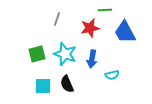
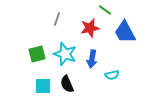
green line: rotated 40 degrees clockwise
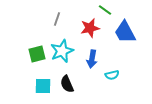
cyan star: moved 3 px left, 3 px up; rotated 30 degrees clockwise
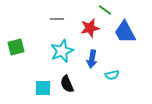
gray line: rotated 72 degrees clockwise
green square: moved 21 px left, 7 px up
cyan square: moved 2 px down
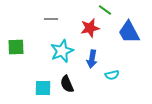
gray line: moved 6 px left
blue trapezoid: moved 4 px right
green square: rotated 12 degrees clockwise
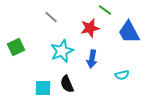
gray line: moved 2 px up; rotated 40 degrees clockwise
green square: rotated 24 degrees counterclockwise
cyan semicircle: moved 10 px right
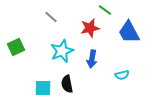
black semicircle: rotated 12 degrees clockwise
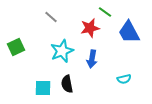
green line: moved 2 px down
cyan semicircle: moved 2 px right, 4 px down
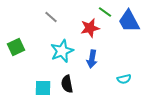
blue trapezoid: moved 11 px up
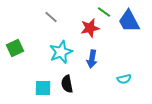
green line: moved 1 px left
green square: moved 1 px left, 1 px down
cyan star: moved 1 px left, 1 px down
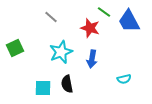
red star: rotated 30 degrees clockwise
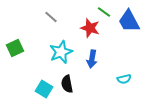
cyan square: moved 1 px right, 1 px down; rotated 30 degrees clockwise
